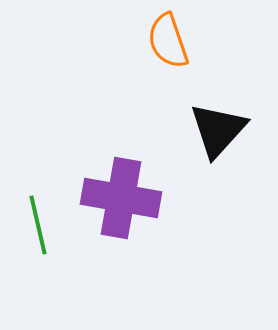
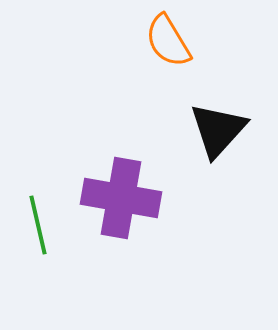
orange semicircle: rotated 12 degrees counterclockwise
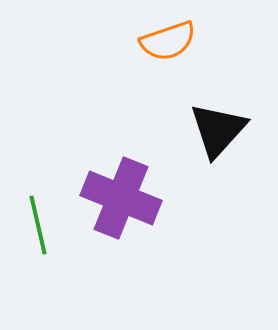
orange semicircle: rotated 78 degrees counterclockwise
purple cross: rotated 12 degrees clockwise
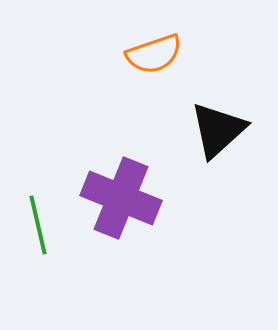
orange semicircle: moved 14 px left, 13 px down
black triangle: rotated 6 degrees clockwise
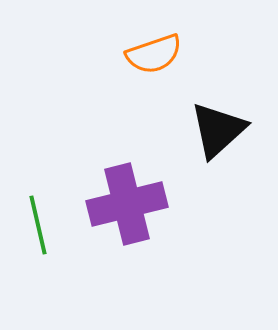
purple cross: moved 6 px right, 6 px down; rotated 36 degrees counterclockwise
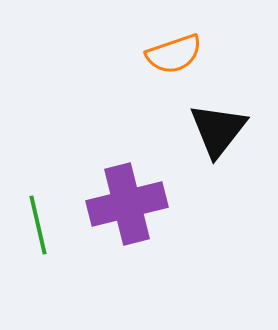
orange semicircle: moved 20 px right
black triangle: rotated 10 degrees counterclockwise
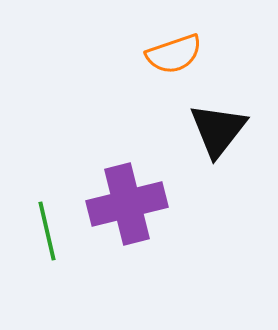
green line: moved 9 px right, 6 px down
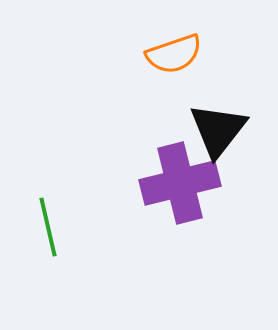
purple cross: moved 53 px right, 21 px up
green line: moved 1 px right, 4 px up
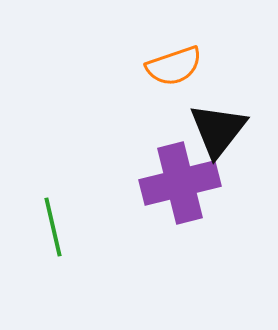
orange semicircle: moved 12 px down
green line: moved 5 px right
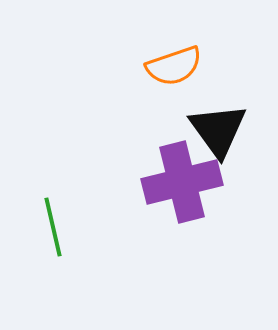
black triangle: rotated 14 degrees counterclockwise
purple cross: moved 2 px right, 1 px up
